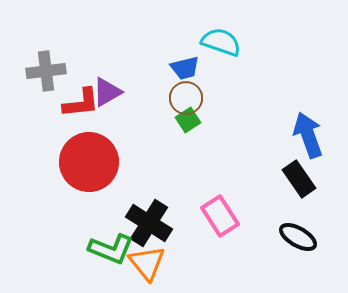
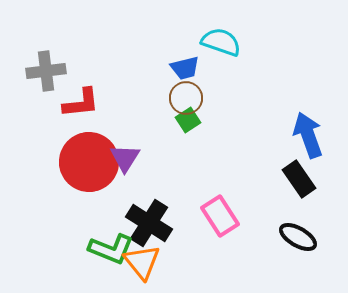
purple triangle: moved 18 px right, 66 px down; rotated 28 degrees counterclockwise
orange triangle: moved 5 px left, 1 px up
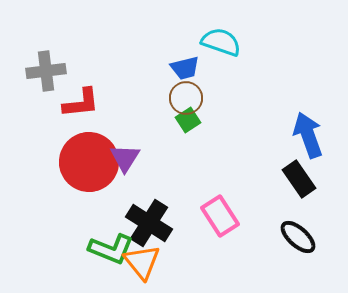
black ellipse: rotated 12 degrees clockwise
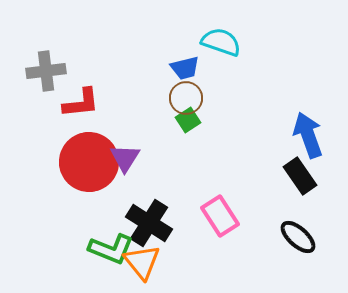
black rectangle: moved 1 px right, 3 px up
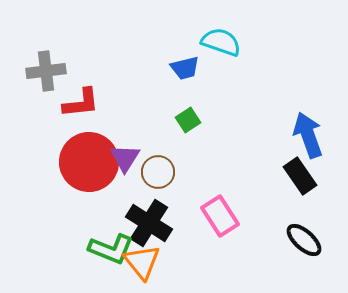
brown circle: moved 28 px left, 74 px down
black ellipse: moved 6 px right, 3 px down
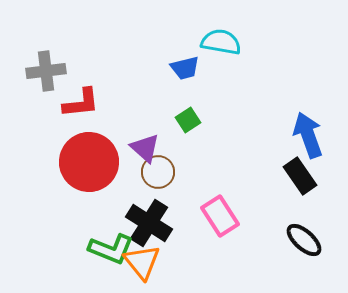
cyan semicircle: rotated 9 degrees counterclockwise
purple triangle: moved 20 px right, 10 px up; rotated 20 degrees counterclockwise
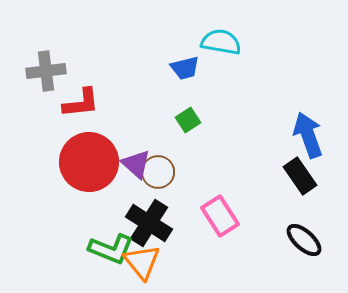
purple triangle: moved 9 px left, 16 px down
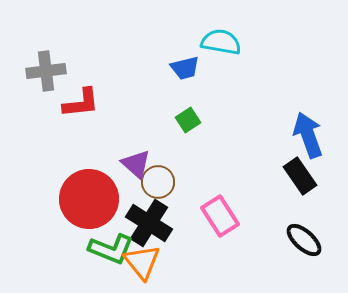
red circle: moved 37 px down
brown circle: moved 10 px down
